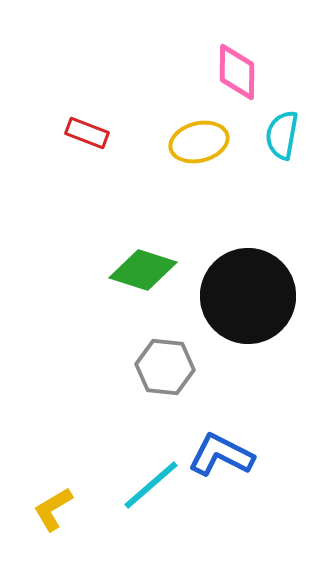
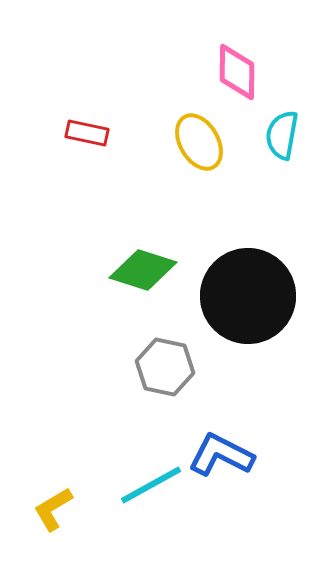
red rectangle: rotated 9 degrees counterclockwise
yellow ellipse: rotated 74 degrees clockwise
gray hexagon: rotated 6 degrees clockwise
cyan line: rotated 12 degrees clockwise
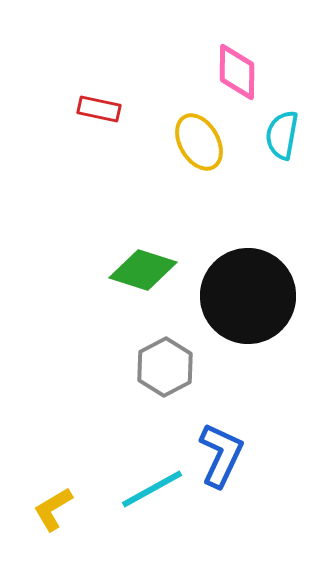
red rectangle: moved 12 px right, 24 px up
gray hexagon: rotated 20 degrees clockwise
blue L-shape: rotated 88 degrees clockwise
cyan line: moved 1 px right, 4 px down
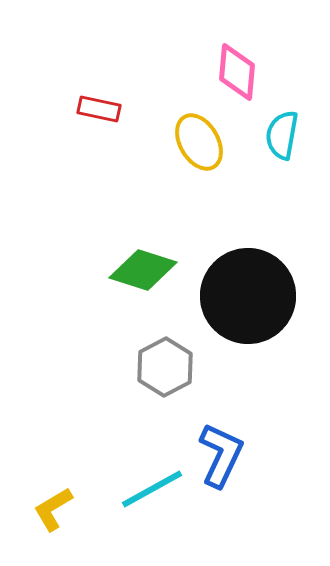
pink diamond: rotated 4 degrees clockwise
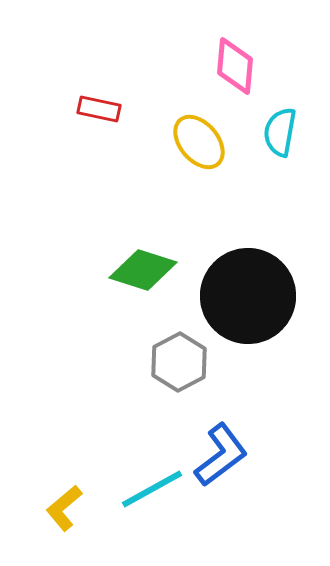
pink diamond: moved 2 px left, 6 px up
cyan semicircle: moved 2 px left, 3 px up
yellow ellipse: rotated 10 degrees counterclockwise
gray hexagon: moved 14 px right, 5 px up
blue L-shape: rotated 28 degrees clockwise
yellow L-shape: moved 11 px right, 1 px up; rotated 9 degrees counterclockwise
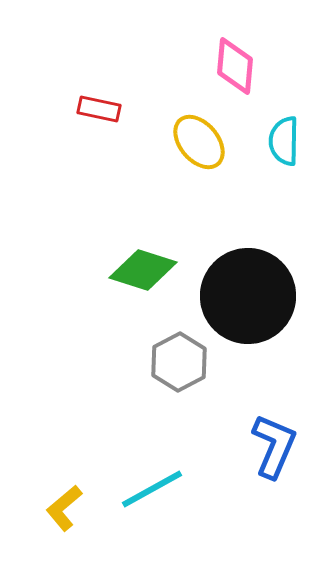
cyan semicircle: moved 4 px right, 9 px down; rotated 9 degrees counterclockwise
blue L-shape: moved 53 px right, 9 px up; rotated 30 degrees counterclockwise
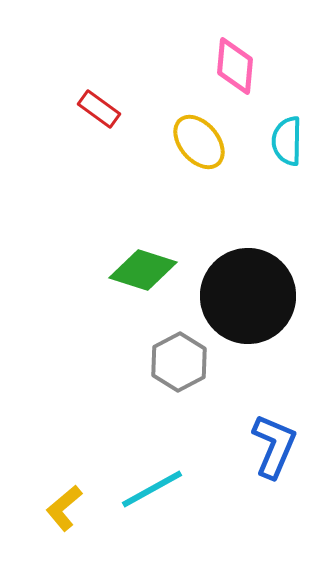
red rectangle: rotated 24 degrees clockwise
cyan semicircle: moved 3 px right
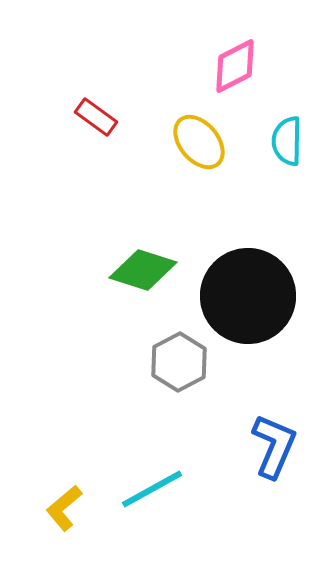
pink diamond: rotated 58 degrees clockwise
red rectangle: moved 3 px left, 8 px down
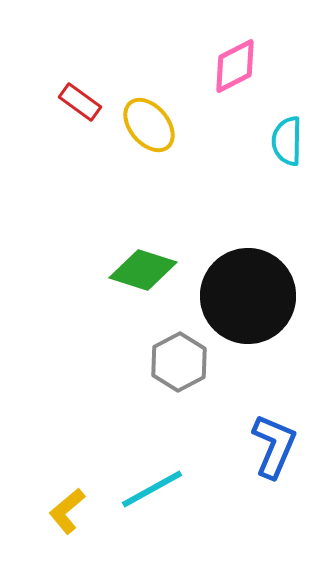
red rectangle: moved 16 px left, 15 px up
yellow ellipse: moved 50 px left, 17 px up
yellow L-shape: moved 3 px right, 3 px down
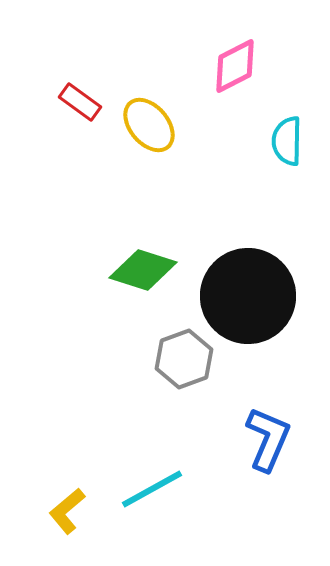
gray hexagon: moved 5 px right, 3 px up; rotated 8 degrees clockwise
blue L-shape: moved 6 px left, 7 px up
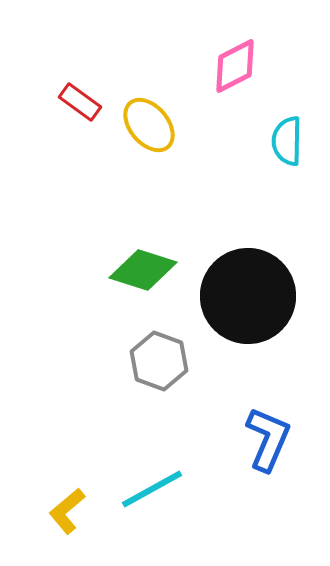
gray hexagon: moved 25 px left, 2 px down; rotated 20 degrees counterclockwise
